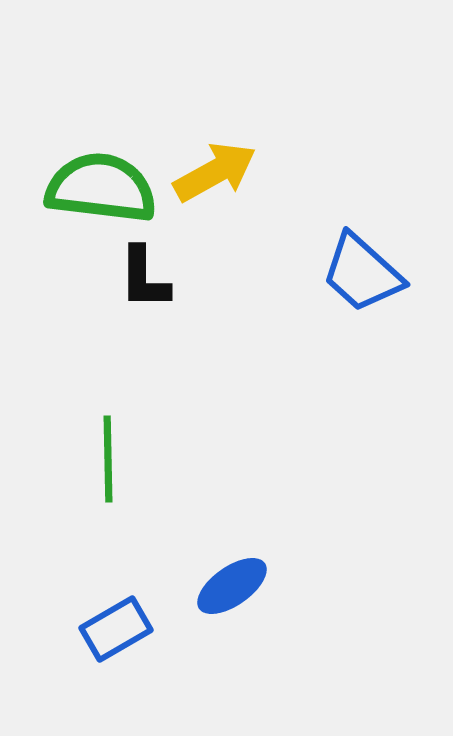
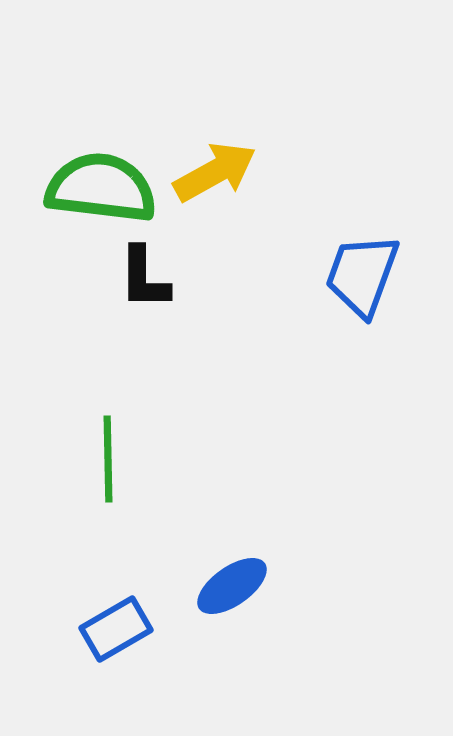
blue trapezoid: moved 2 px down; rotated 68 degrees clockwise
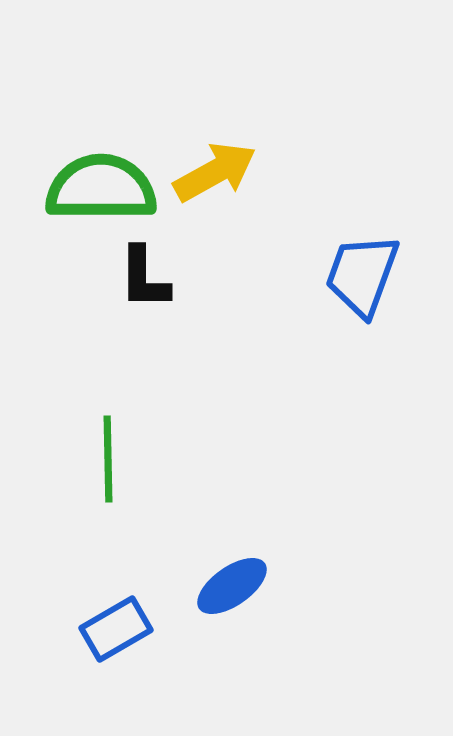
green semicircle: rotated 7 degrees counterclockwise
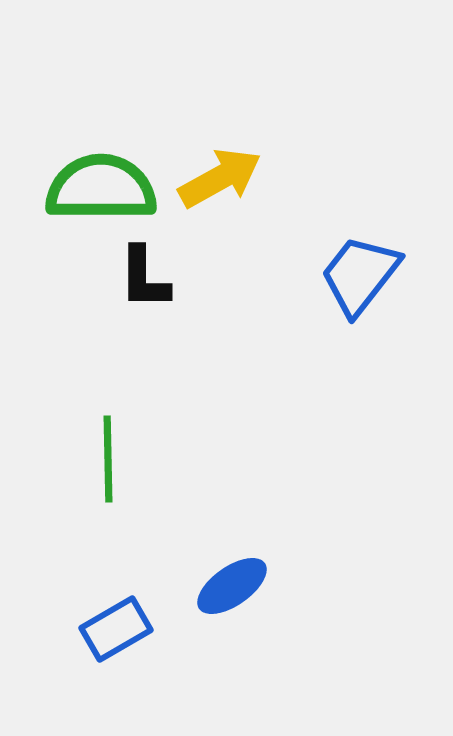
yellow arrow: moved 5 px right, 6 px down
blue trapezoid: moved 2 px left; rotated 18 degrees clockwise
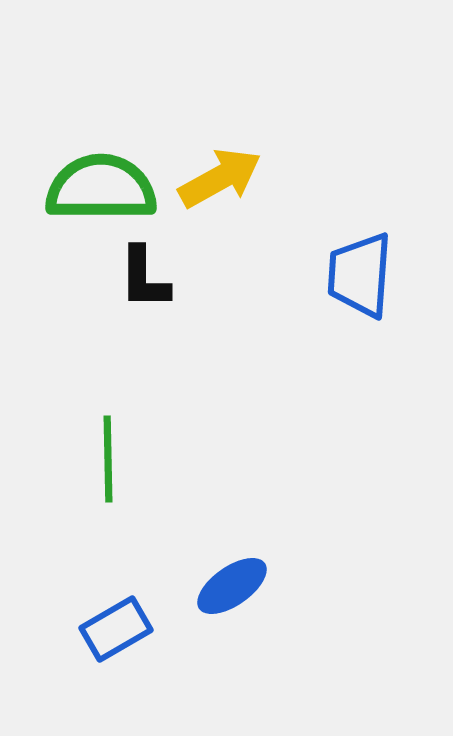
blue trapezoid: rotated 34 degrees counterclockwise
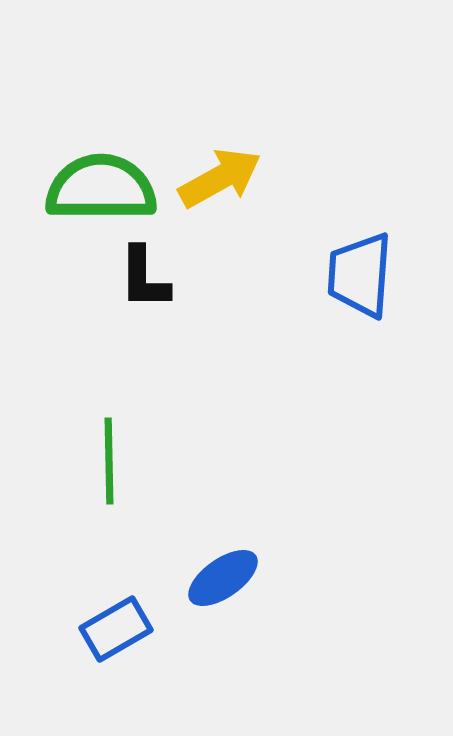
green line: moved 1 px right, 2 px down
blue ellipse: moved 9 px left, 8 px up
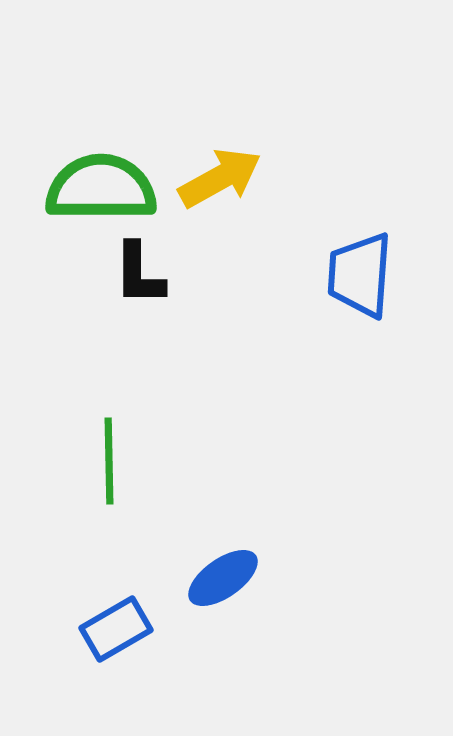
black L-shape: moved 5 px left, 4 px up
